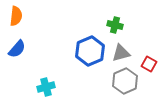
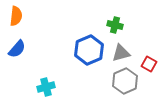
blue hexagon: moved 1 px left, 1 px up
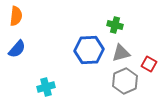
blue hexagon: rotated 20 degrees clockwise
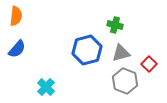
blue hexagon: moved 2 px left; rotated 12 degrees counterclockwise
red square: rotated 14 degrees clockwise
gray hexagon: rotated 15 degrees counterclockwise
cyan cross: rotated 30 degrees counterclockwise
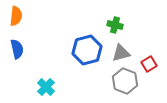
blue semicircle: rotated 54 degrees counterclockwise
red square: rotated 14 degrees clockwise
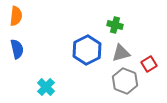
blue hexagon: rotated 12 degrees counterclockwise
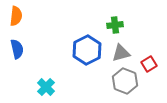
green cross: rotated 21 degrees counterclockwise
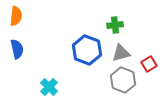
blue hexagon: rotated 12 degrees counterclockwise
gray hexagon: moved 2 px left, 1 px up
cyan cross: moved 3 px right
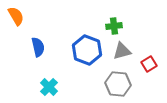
orange semicircle: rotated 36 degrees counterclockwise
green cross: moved 1 px left, 1 px down
blue semicircle: moved 21 px right, 2 px up
gray triangle: moved 1 px right, 2 px up
gray hexagon: moved 5 px left, 4 px down; rotated 15 degrees counterclockwise
